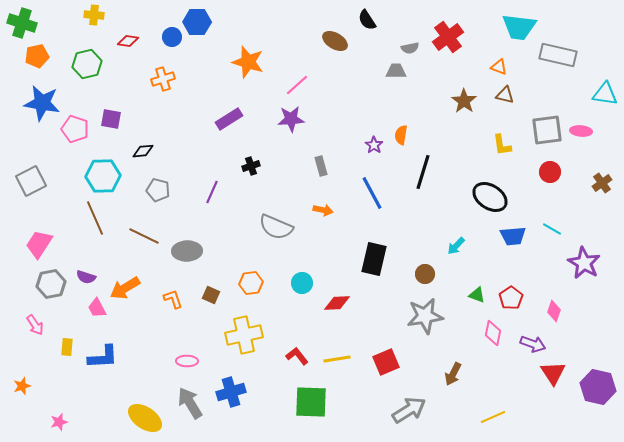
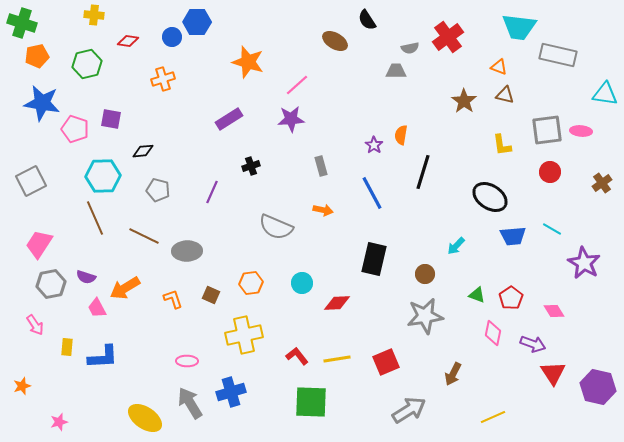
pink diamond at (554, 311): rotated 50 degrees counterclockwise
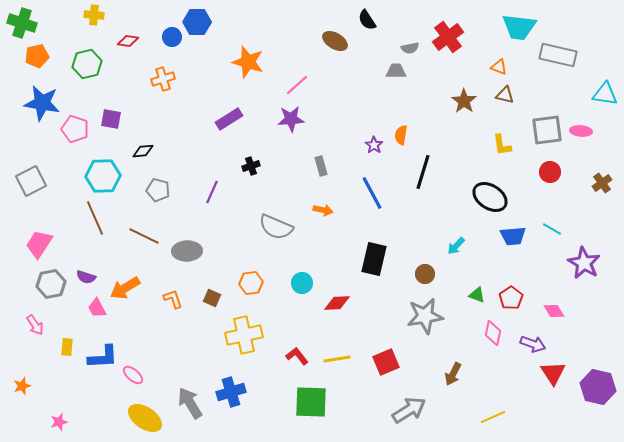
brown square at (211, 295): moved 1 px right, 3 px down
pink ellipse at (187, 361): moved 54 px left, 14 px down; rotated 40 degrees clockwise
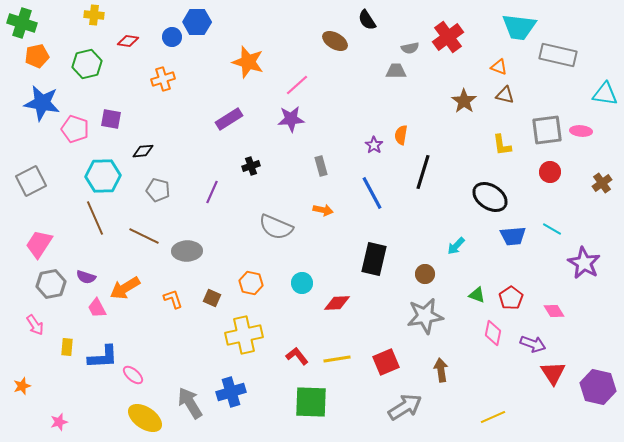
orange hexagon at (251, 283): rotated 20 degrees clockwise
brown arrow at (453, 374): moved 12 px left, 4 px up; rotated 145 degrees clockwise
gray arrow at (409, 410): moved 4 px left, 3 px up
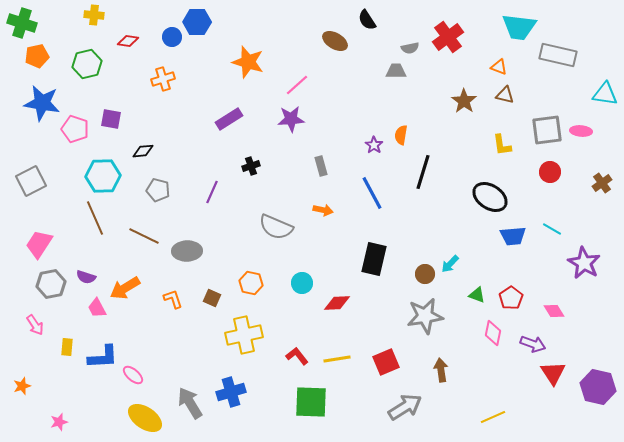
cyan arrow at (456, 246): moved 6 px left, 18 px down
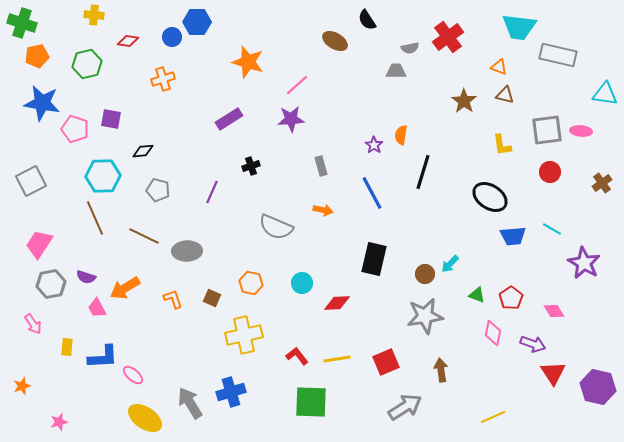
pink arrow at (35, 325): moved 2 px left, 1 px up
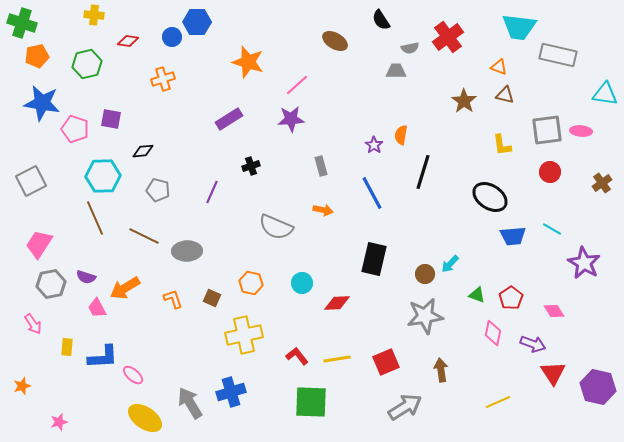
black semicircle at (367, 20): moved 14 px right
yellow line at (493, 417): moved 5 px right, 15 px up
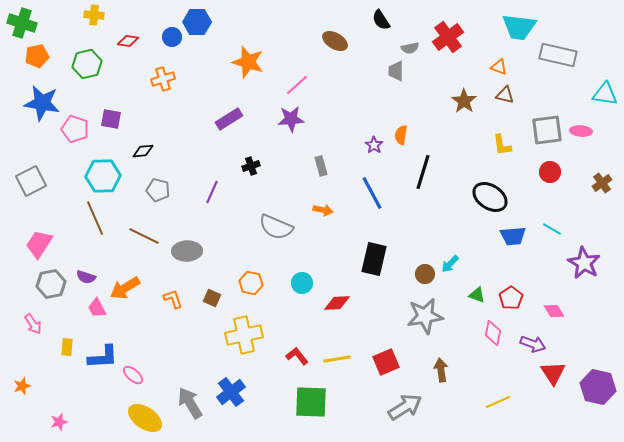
gray trapezoid at (396, 71): rotated 90 degrees counterclockwise
blue cross at (231, 392): rotated 20 degrees counterclockwise
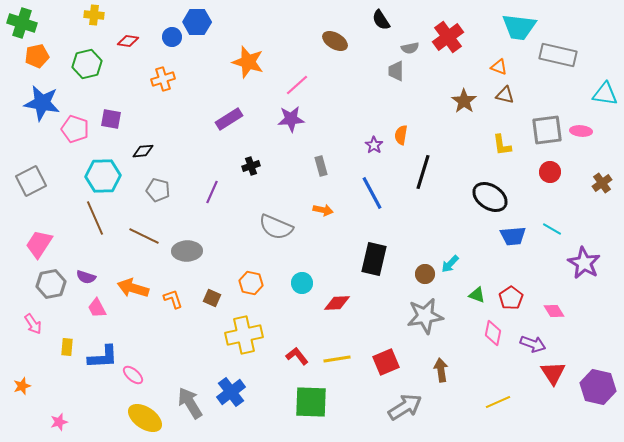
orange arrow at (125, 288): moved 8 px right; rotated 48 degrees clockwise
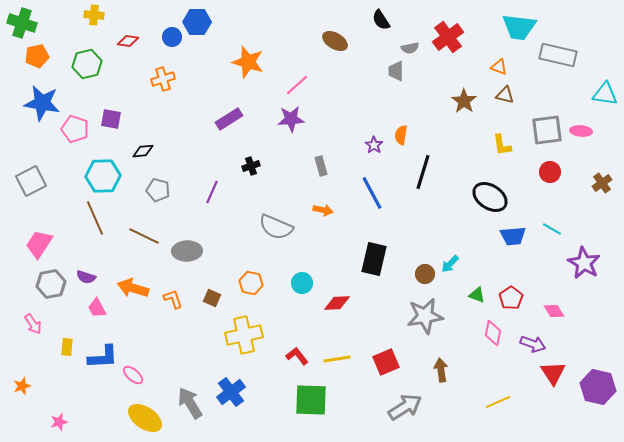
green square at (311, 402): moved 2 px up
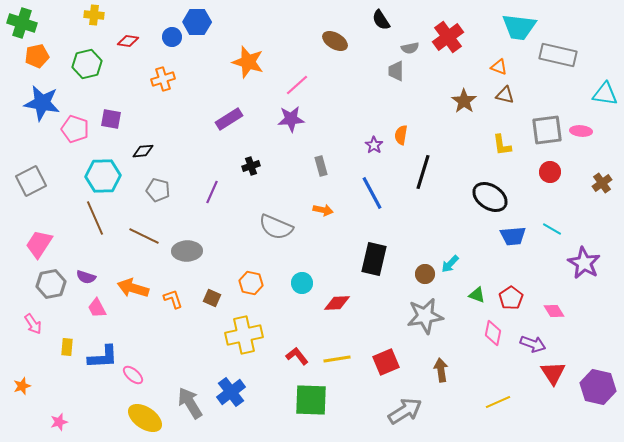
gray arrow at (405, 407): moved 4 px down
